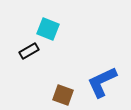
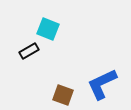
blue L-shape: moved 2 px down
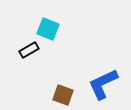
black rectangle: moved 1 px up
blue L-shape: moved 1 px right
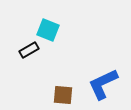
cyan square: moved 1 px down
brown square: rotated 15 degrees counterclockwise
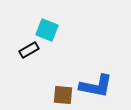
cyan square: moved 1 px left
blue L-shape: moved 7 px left, 2 px down; rotated 144 degrees counterclockwise
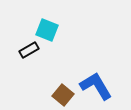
blue L-shape: rotated 132 degrees counterclockwise
brown square: rotated 35 degrees clockwise
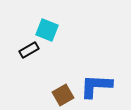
blue L-shape: rotated 56 degrees counterclockwise
brown square: rotated 20 degrees clockwise
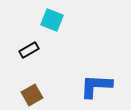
cyan square: moved 5 px right, 10 px up
brown square: moved 31 px left
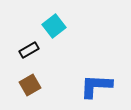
cyan square: moved 2 px right, 6 px down; rotated 30 degrees clockwise
brown square: moved 2 px left, 10 px up
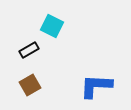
cyan square: moved 2 px left; rotated 25 degrees counterclockwise
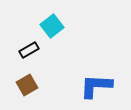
cyan square: rotated 25 degrees clockwise
brown square: moved 3 px left
